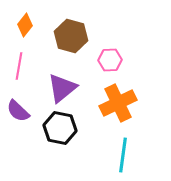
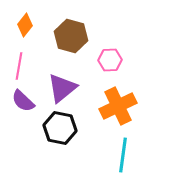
orange cross: moved 3 px down
purple semicircle: moved 5 px right, 10 px up
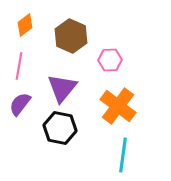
orange diamond: rotated 15 degrees clockwise
brown hexagon: rotated 8 degrees clockwise
purple triangle: rotated 12 degrees counterclockwise
purple semicircle: moved 3 px left, 3 px down; rotated 85 degrees clockwise
orange cross: rotated 27 degrees counterclockwise
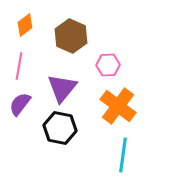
pink hexagon: moved 2 px left, 5 px down
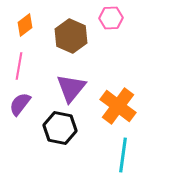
pink hexagon: moved 3 px right, 47 px up
purple triangle: moved 9 px right
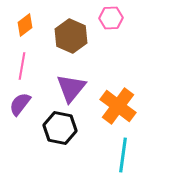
pink line: moved 3 px right
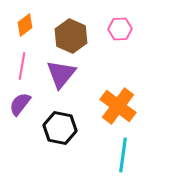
pink hexagon: moved 9 px right, 11 px down
purple triangle: moved 10 px left, 14 px up
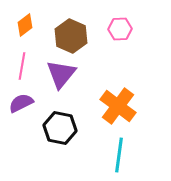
purple semicircle: moved 1 px right, 1 px up; rotated 25 degrees clockwise
cyan line: moved 4 px left
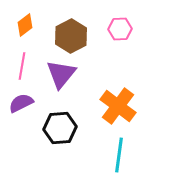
brown hexagon: rotated 8 degrees clockwise
black hexagon: rotated 16 degrees counterclockwise
